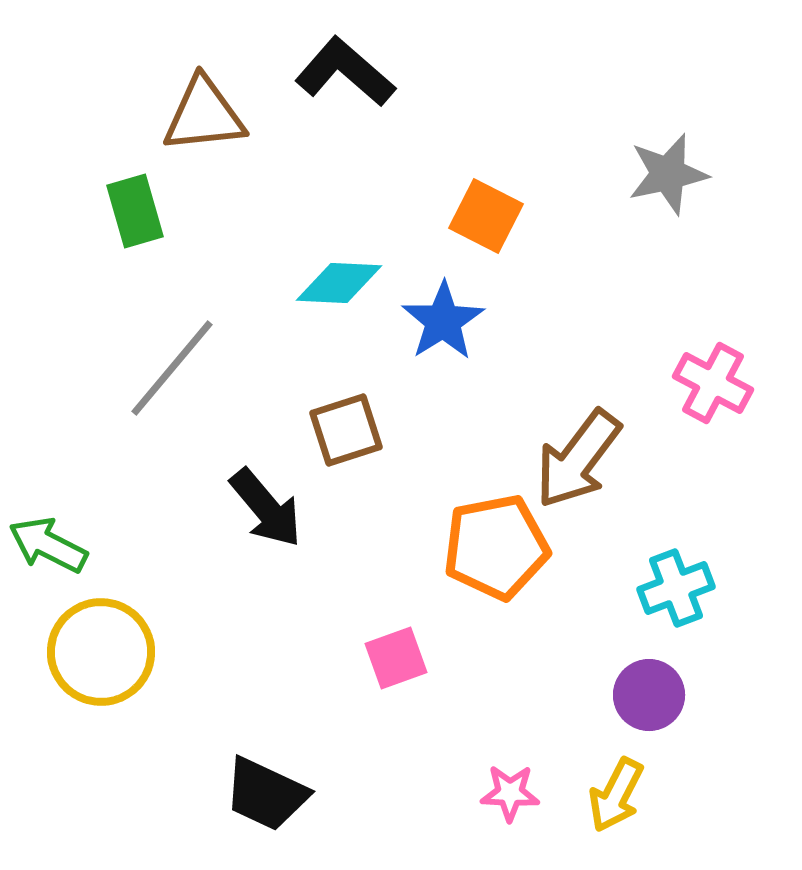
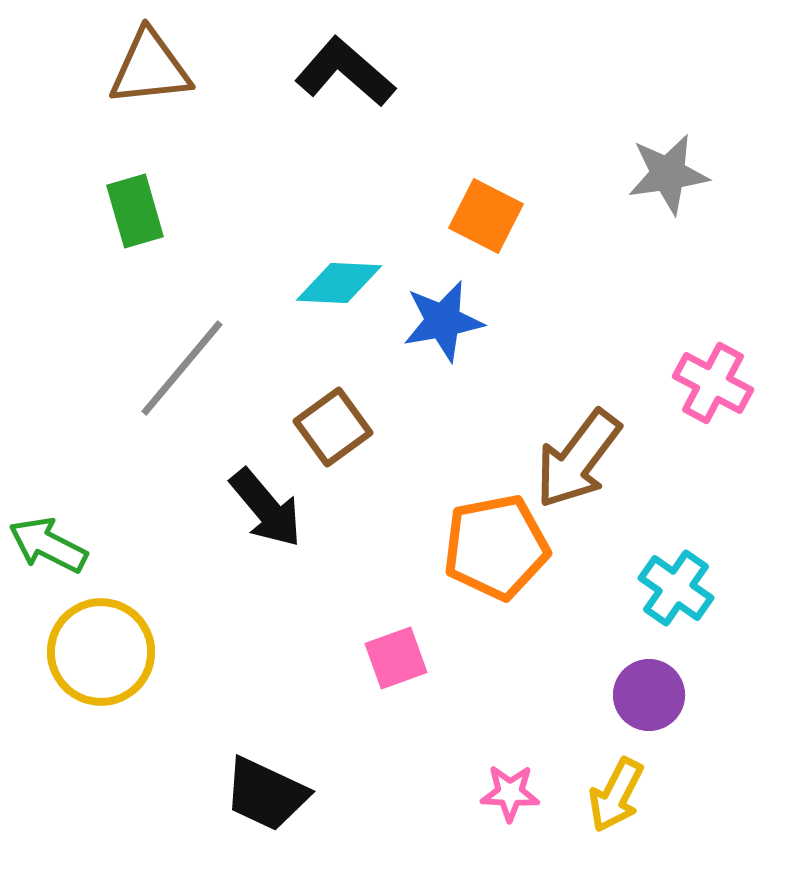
brown triangle: moved 54 px left, 47 px up
gray star: rotated 4 degrees clockwise
blue star: rotated 22 degrees clockwise
gray line: moved 10 px right
brown square: moved 13 px left, 3 px up; rotated 18 degrees counterclockwise
cyan cross: rotated 34 degrees counterclockwise
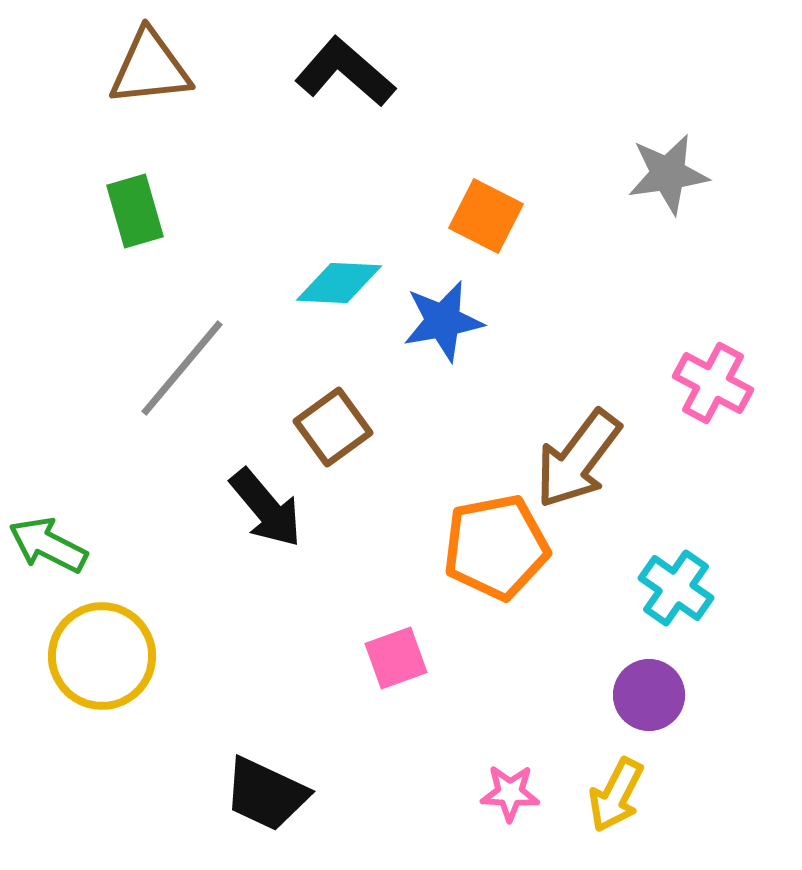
yellow circle: moved 1 px right, 4 px down
